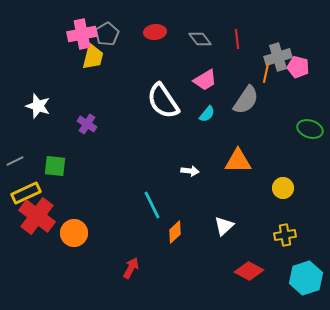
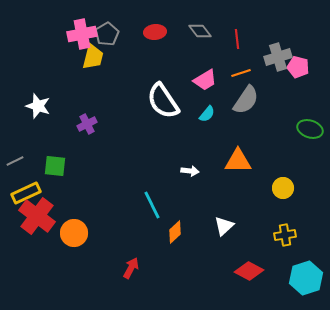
gray diamond: moved 8 px up
orange line: moved 25 px left; rotated 60 degrees clockwise
purple cross: rotated 30 degrees clockwise
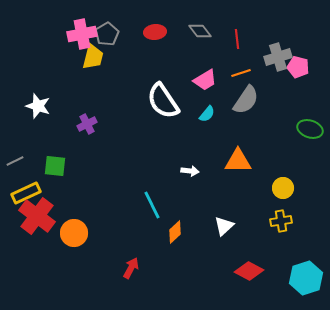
yellow cross: moved 4 px left, 14 px up
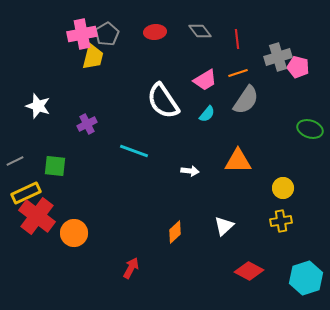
orange line: moved 3 px left
cyan line: moved 18 px left, 54 px up; rotated 44 degrees counterclockwise
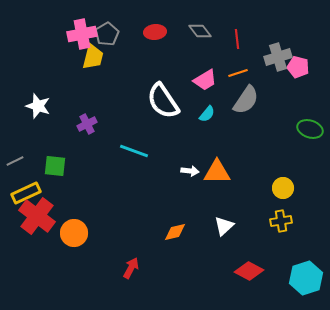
orange triangle: moved 21 px left, 11 px down
orange diamond: rotated 30 degrees clockwise
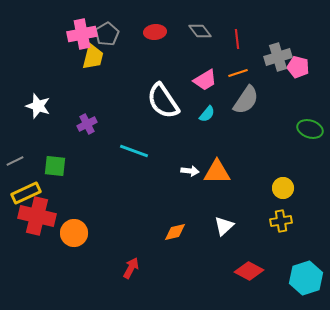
red cross: rotated 24 degrees counterclockwise
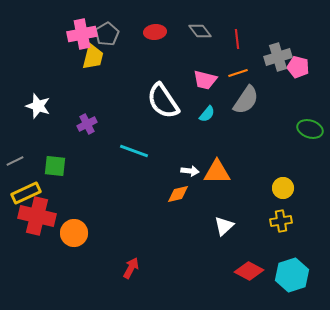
pink trapezoid: rotated 45 degrees clockwise
orange diamond: moved 3 px right, 38 px up
cyan hexagon: moved 14 px left, 3 px up
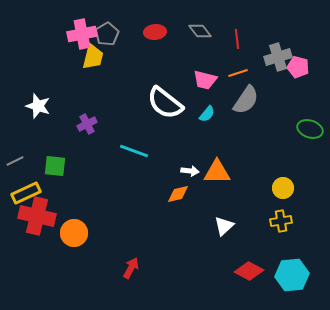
white semicircle: moved 2 px right, 2 px down; rotated 18 degrees counterclockwise
cyan hexagon: rotated 12 degrees clockwise
